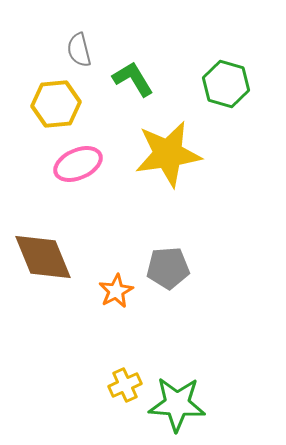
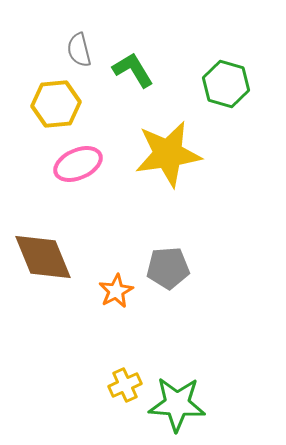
green L-shape: moved 9 px up
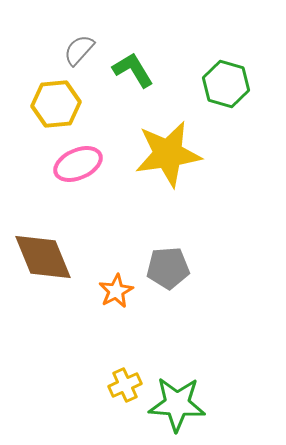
gray semicircle: rotated 56 degrees clockwise
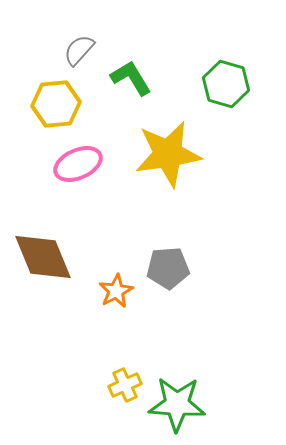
green L-shape: moved 2 px left, 8 px down
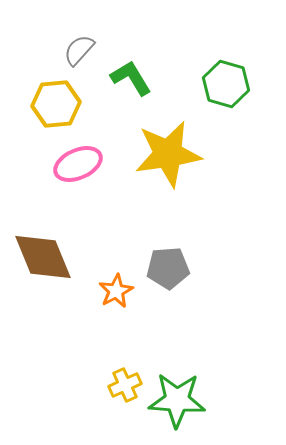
green star: moved 4 px up
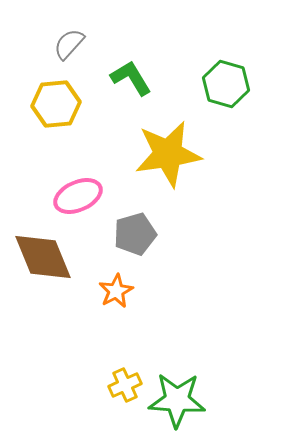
gray semicircle: moved 10 px left, 6 px up
pink ellipse: moved 32 px down
gray pentagon: moved 33 px left, 34 px up; rotated 12 degrees counterclockwise
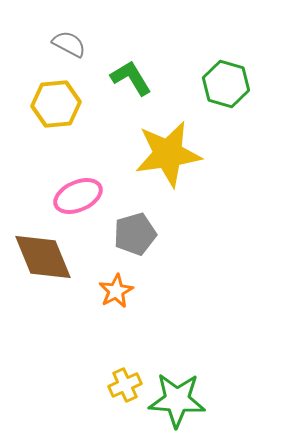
gray semicircle: rotated 76 degrees clockwise
